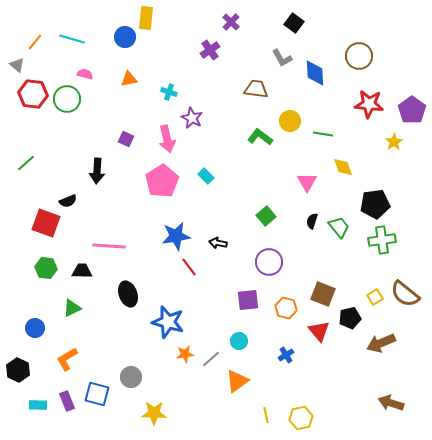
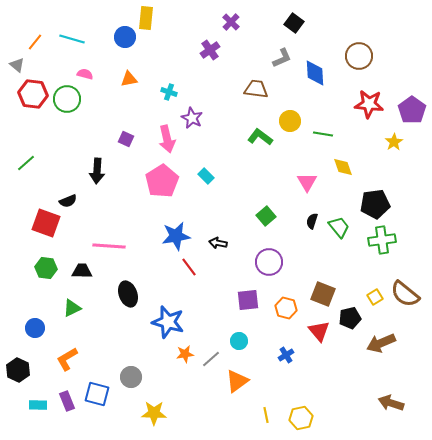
gray L-shape at (282, 58): rotated 85 degrees counterclockwise
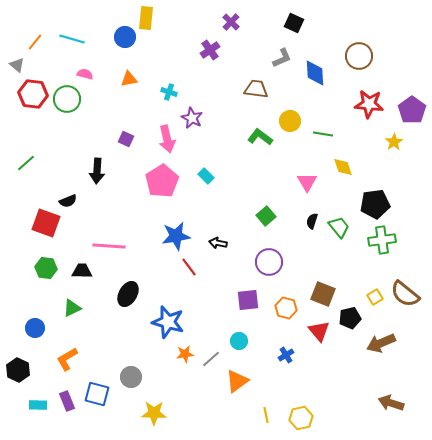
black square at (294, 23): rotated 12 degrees counterclockwise
black ellipse at (128, 294): rotated 50 degrees clockwise
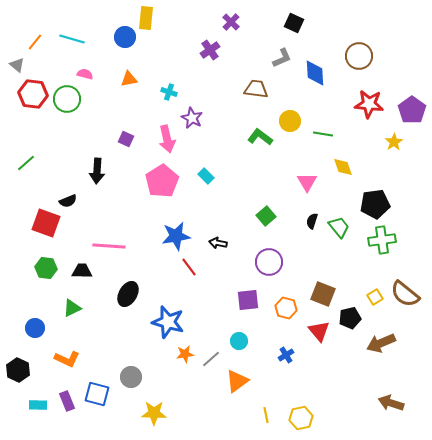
orange L-shape at (67, 359): rotated 125 degrees counterclockwise
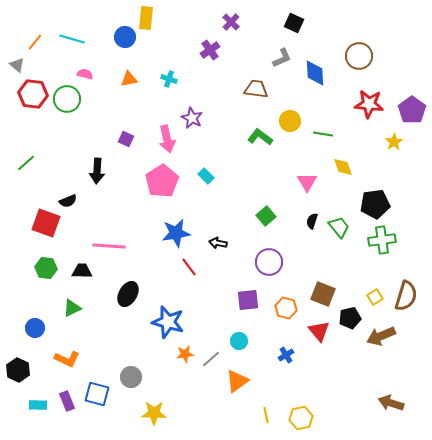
cyan cross at (169, 92): moved 13 px up
blue star at (176, 236): moved 3 px up
brown semicircle at (405, 294): moved 1 px right, 2 px down; rotated 112 degrees counterclockwise
brown arrow at (381, 343): moved 7 px up
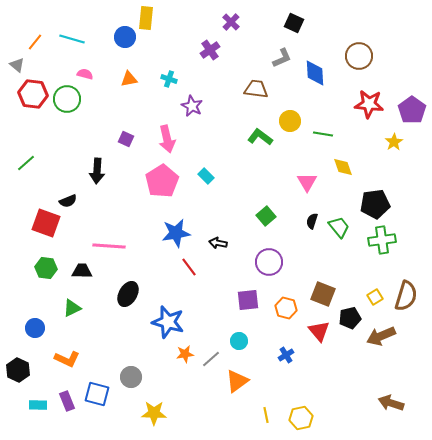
purple star at (192, 118): moved 12 px up
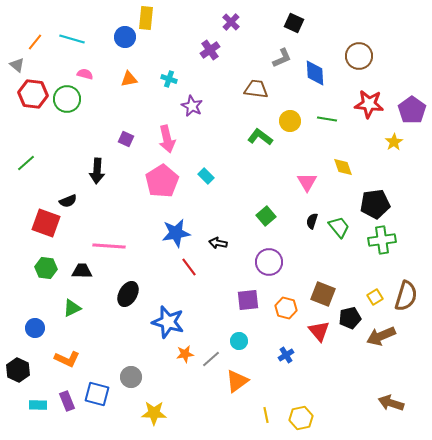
green line at (323, 134): moved 4 px right, 15 px up
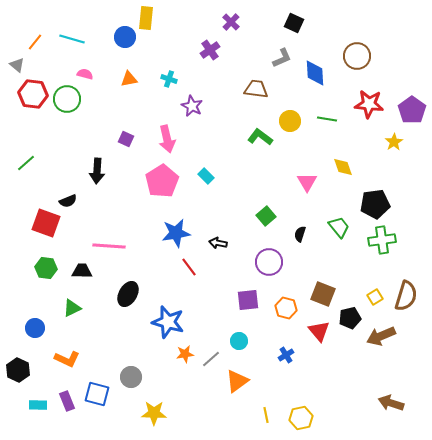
brown circle at (359, 56): moved 2 px left
black semicircle at (312, 221): moved 12 px left, 13 px down
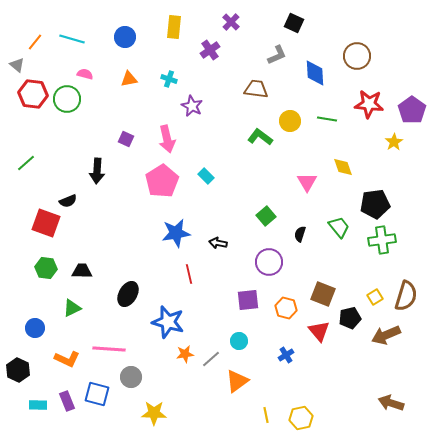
yellow rectangle at (146, 18): moved 28 px right, 9 px down
gray L-shape at (282, 58): moved 5 px left, 3 px up
pink line at (109, 246): moved 103 px down
red line at (189, 267): moved 7 px down; rotated 24 degrees clockwise
brown arrow at (381, 336): moved 5 px right, 1 px up
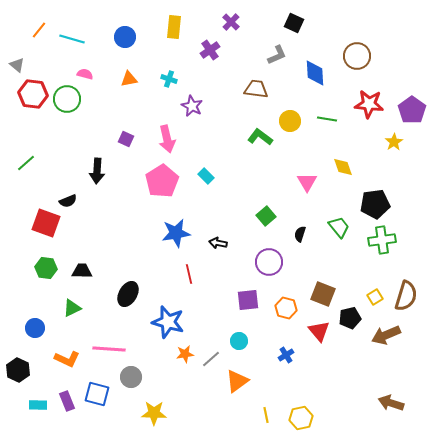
orange line at (35, 42): moved 4 px right, 12 px up
